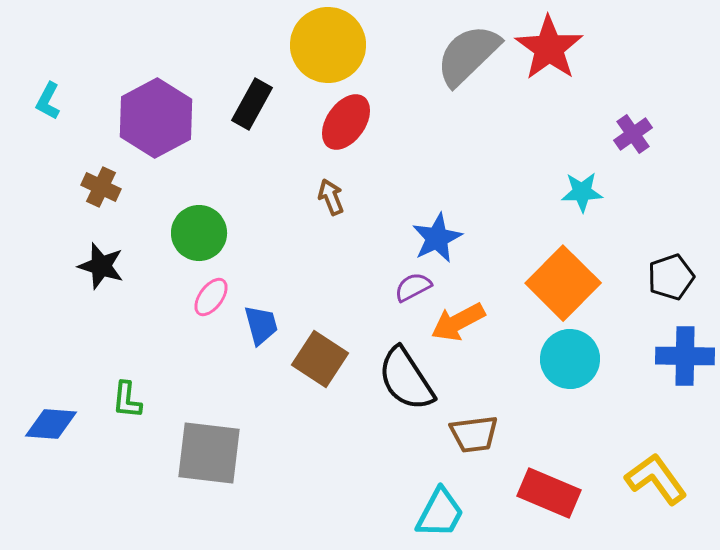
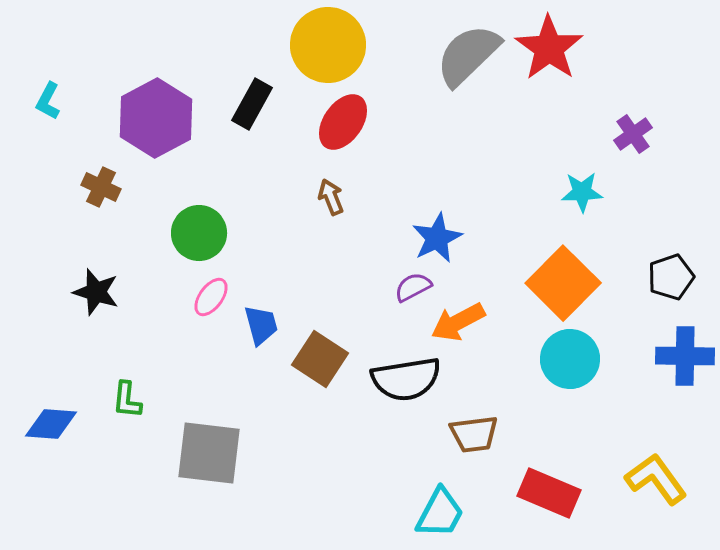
red ellipse: moved 3 px left
black star: moved 5 px left, 26 px down
black semicircle: rotated 66 degrees counterclockwise
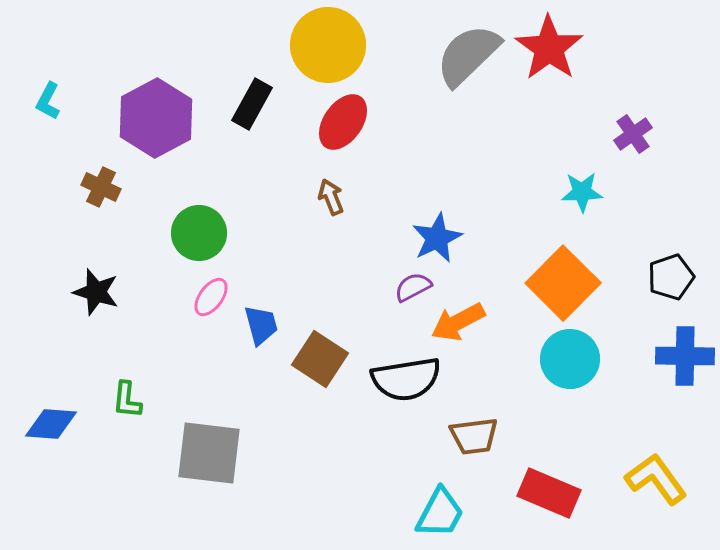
brown trapezoid: moved 2 px down
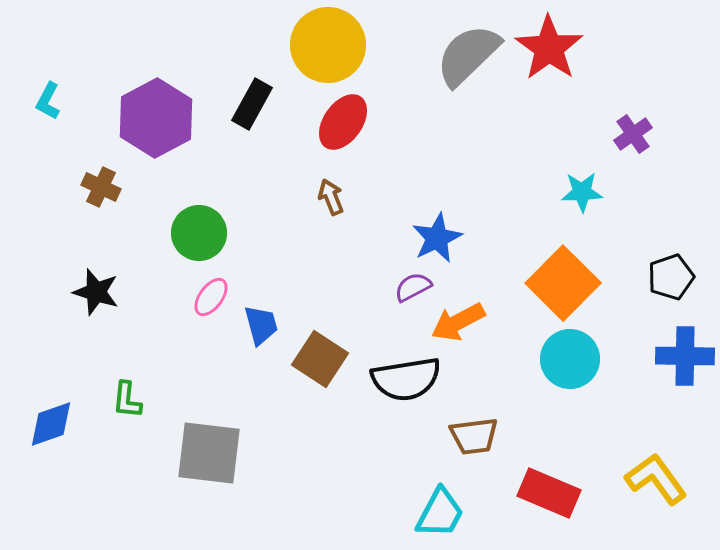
blue diamond: rotated 24 degrees counterclockwise
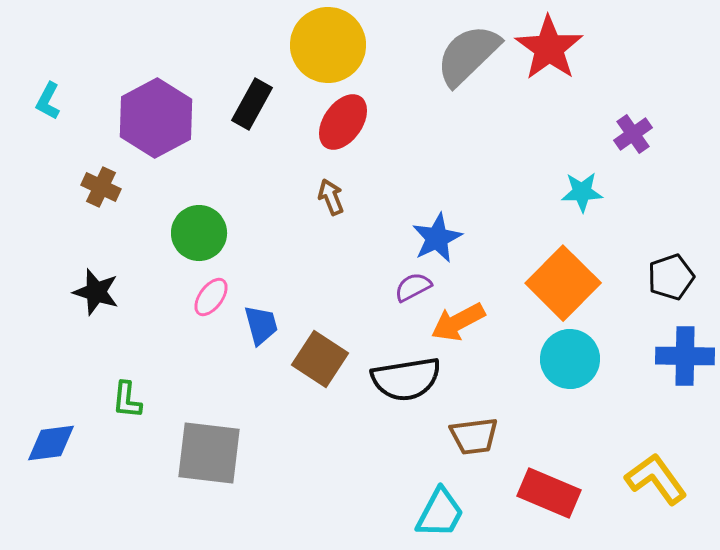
blue diamond: moved 19 px down; rotated 12 degrees clockwise
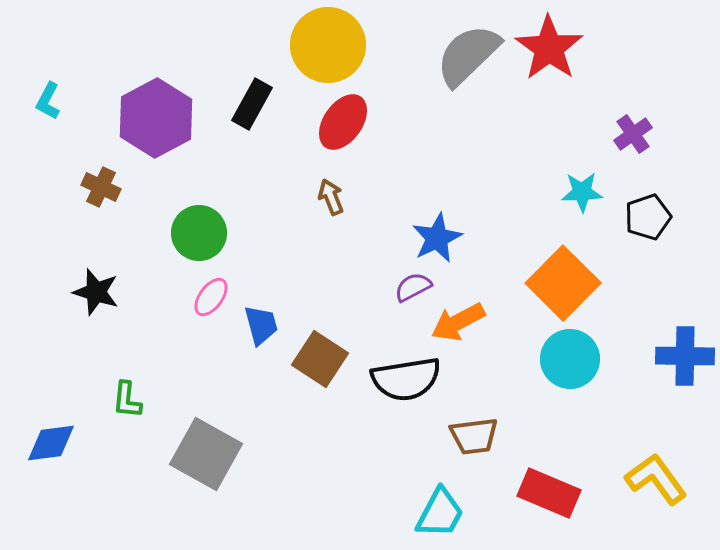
black pentagon: moved 23 px left, 60 px up
gray square: moved 3 px left, 1 px down; rotated 22 degrees clockwise
